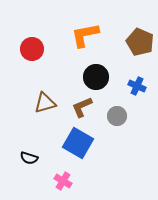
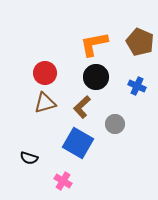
orange L-shape: moved 9 px right, 9 px down
red circle: moved 13 px right, 24 px down
brown L-shape: rotated 20 degrees counterclockwise
gray circle: moved 2 px left, 8 px down
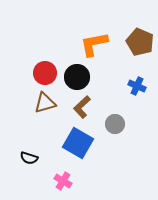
black circle: moved 19 px left
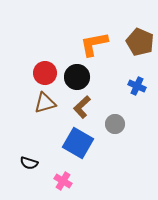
black semicircle: moved 5 px down
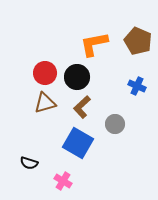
brown pentagon: moved 2 px left, 1 px up
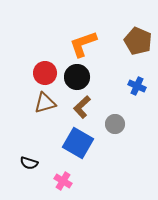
orange L-shape: moved 11 px left; rotated 8 degrees counterclockwise
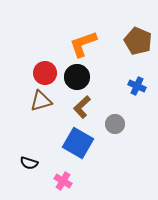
brown triangle: moved 4 px left, 2 px up
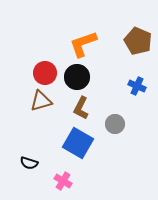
brown L-shape: moved 1 px left, 1 px down; rotated 20 degrees counterclockwise
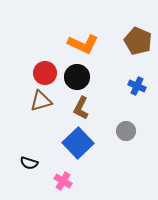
orange L-shape: rotated 136 degrees counterclockwise
gray circle: moved 11 px right, 7 px down
blue square: rotated 16 degrees clockwise
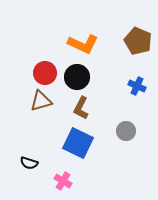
blue square: rotated 20 degrees counterclockwise
